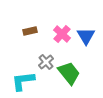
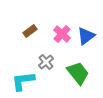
brown rectangle: rotated 24 degrees counterclockwise
blue triangle: rotated 24 degrees clockwise
green trapezoid: moved 9 px right
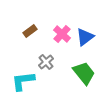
blue triangle: moved 1 px left, 1 px down
green trapezoid: moved 6 px right
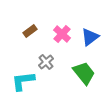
blue triangle: moved 5 px right
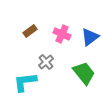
pink cross: rotated 18 degrees counterclockwise
cyan L-shape: moved 2 px right, 1 px down
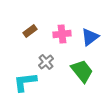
pink cross: rotated 30 degrees counterclockwise
green trapezoid: moved 2 px left, 2 px up
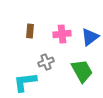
brown rectangle: rotated 48 degrees counterclockwise
gray cross: rotated 21 degrees clockwise
green trapezoid: rotated 10 degrees clockwise
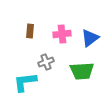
blue triangle: moved 1 px down
green trapezoid: rotated 115 degrees clockwise
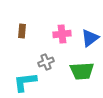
brown rectangle: moved 8 px left
